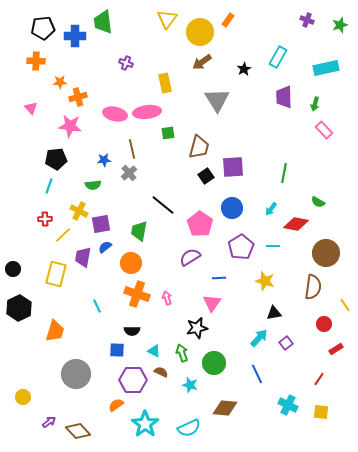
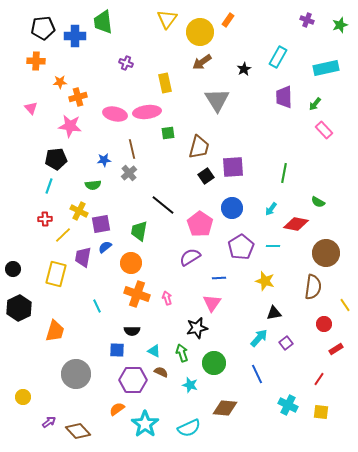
green arrow at (315, 104): rotated 24 degrees clockwise
orange semicircle at (116, 405): moved 1 px right, 4 px down
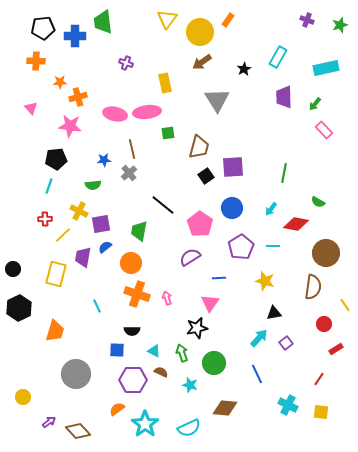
pink triangle at (212, 303): moved 2 px left
